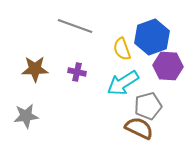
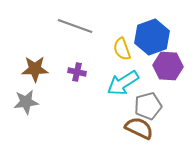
gray star: moved 14 px up
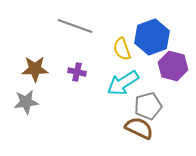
purple hexagon: moved 5 px right; rotated 12 degrees clockwise
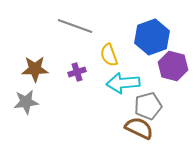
yellow semicircle: moved 13 px left, 6 px down
purple cross: rotated 30 degrees counterclockwise
cyan arrow: rotated 28 degrees clockwise
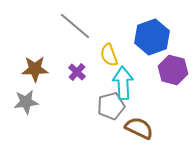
gray line: rotated 20 degrees clockwise
purple hexagon: moved 4 px down
purple cross: rotated 30 degrees counterclockwise
cyan arrow: rotated 92 degrees clockwise
gray pentagon: moved 37 px left
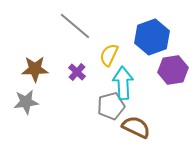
yellow semicircle: rotated 45 degrees clockwise
purple hexagon: rotated 24 degrees counterclockwise
brown semicircle: moved 3 px left, 1 px up
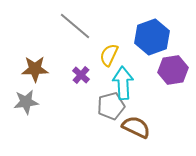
purple cross: moved 4 px right, 3 px down
